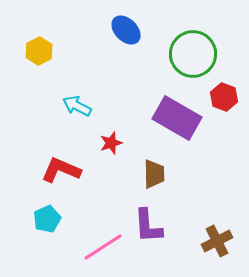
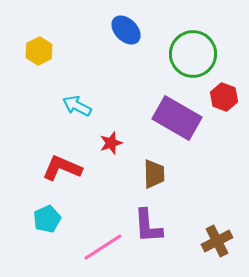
red L-shape: moved 1 px right, 2 px up
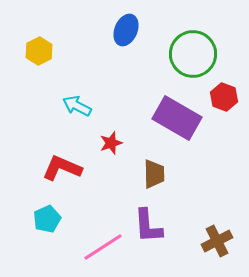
blue ellipse: rotated 68 degrees clockwise
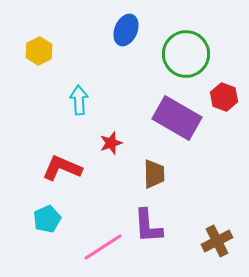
green circle: moved 7 px left
cyan arrow: moved 2 px right, 6 px up; rotated 60 degrees clockwise
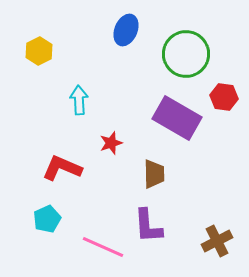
red hexagon: rotated 12 degrees counterclockwise
pink line: rotated 57 degrees clockwise
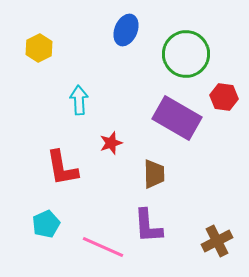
yellow hexagon: moved 3 px up
red L-shape: rotated 123 degrees counterclockwise
cyan pentagon: moved 1 px left, 5 px down
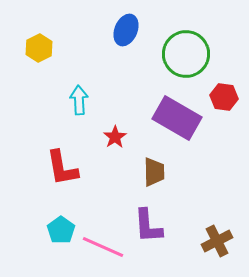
red star: moved 4 px right, 6 px up; rotated 15 degrees counterclockwise
brown trapezoid: moved 2 px up
cyan pentagon: moved 15 px right, 6 px down; rotated 12 degrees counterclockwise
